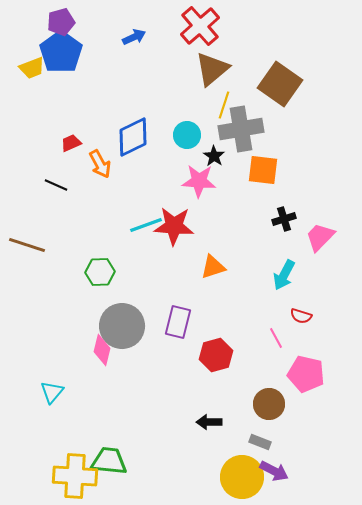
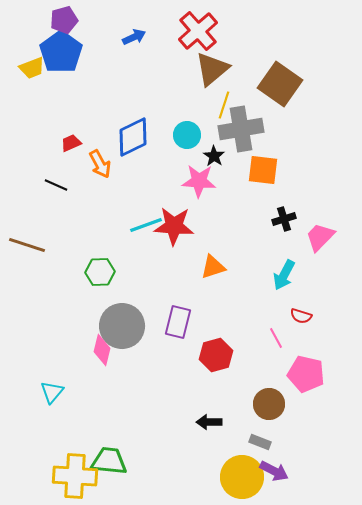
purple pentagon: moved 3 px right, 2 px up
red cross: moved 2 px left, 5 px down
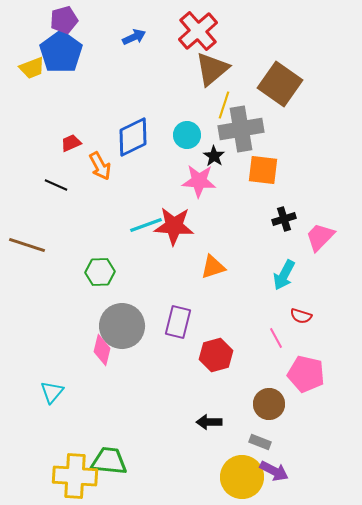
orange arrow: moved 2 px down
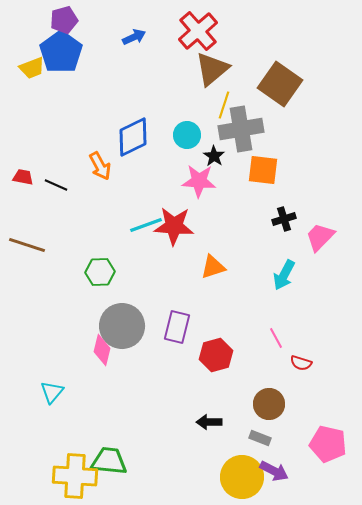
red trapezoid: moved 48 px left, 34 px down; rotated 35 degrees clockwise
red semicircle: moved 47 px down
purple rectangle: moved 1 px left, 5 px down
pink pentagon: moved 22 px right, 70 px down
gray rectangle: moved 4 px up
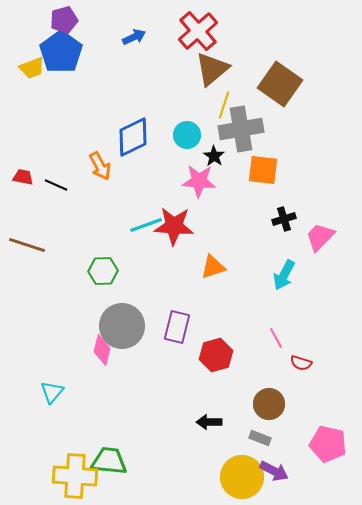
green hexagon: moved 3 px right, 1 px up
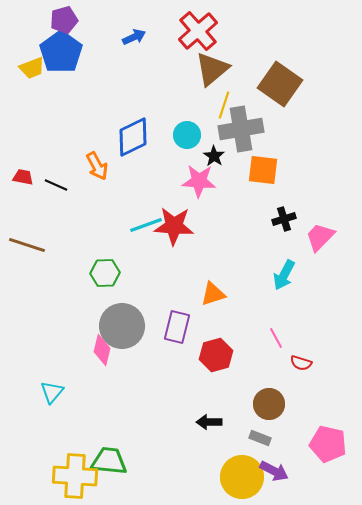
orange arrow: moved 3 px left
orange triangle: moved 27 px down
green hexagon: moved 2 px right, 2 px down
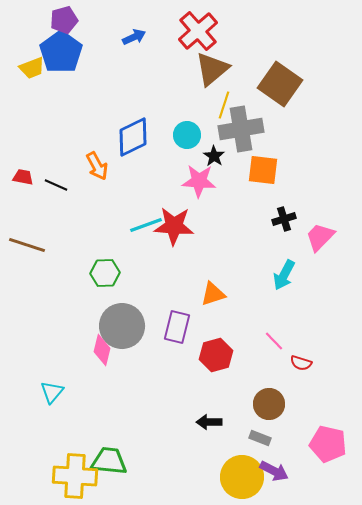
pink line: moved 2 px left, 3 px down; rotated 15 degrees counterclockwise
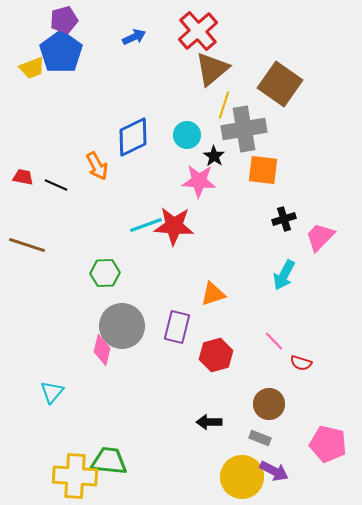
gray cross: moved 3 px right
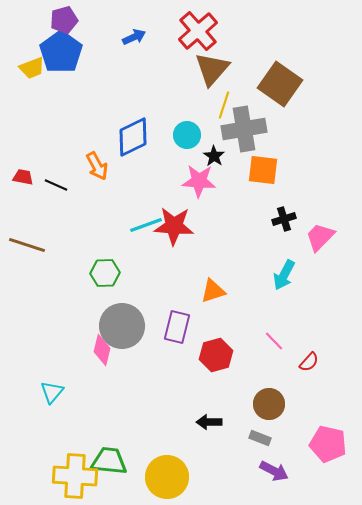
brown triangle: rotated 9 degrees counterclockwise
orange triangle: moved 3 px up
red semicircle: moved 8 px right, 1 px up; rotated 65 degrees counterclockwise
yellow circle: moved 75 px left
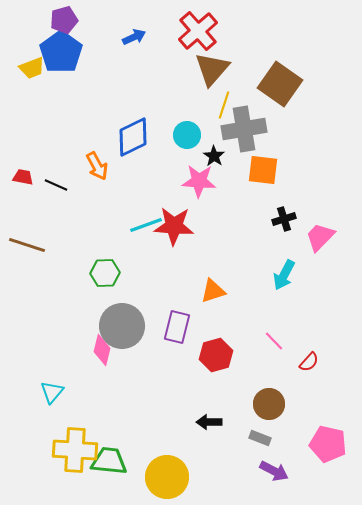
yellow cross: moved 26 px up
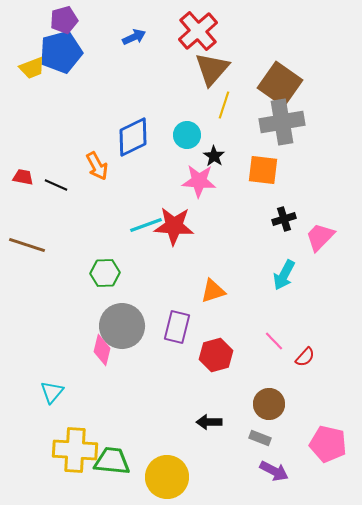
blue pentagon: rotated 21 degrees clockwise
gray cross: moved 38 px right, 7 px up
red semicircle: moved 4 px left, 5 px up
green trapezoid: moved 3 px right
